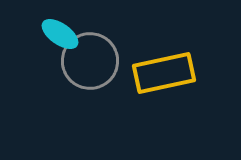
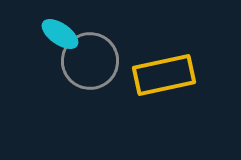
yellow rectangle: moved 2 px down
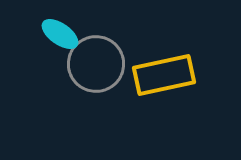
gray circle: moved 6 px right, 3 px down
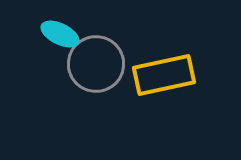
cyan ellipse: rotated 9 degrees counterclockwise
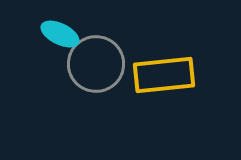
yellow rectangle: rotated 6 degrees clockwise
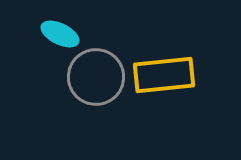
gray circle: moved 13 px down
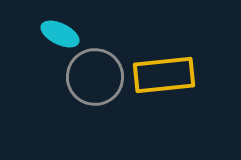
gray circle: moved 1 px left
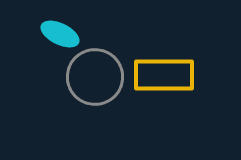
yellow rectangle: rotated 6 degrees clockwise
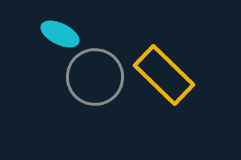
yellow rectangle: rotated 44 degrees clockwise
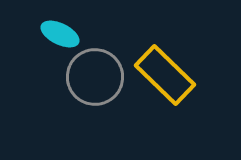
yellow rectangle: moved 1 px right
